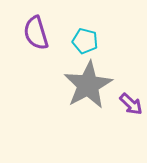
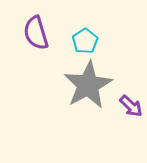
cyan pentagon: rotated 25 degrees clockwise
purple arrow: moved 2 px down
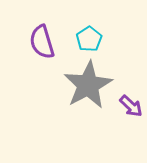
purple semicircle: moved 6 px right, 9 px down
cyan pentagon: moved 4 px right, 2 px up
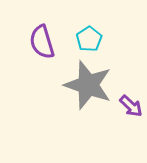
gray star: rotated 24 degrees counterclockwise
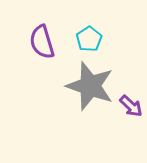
gray star: moved 2 px right, 1 px down
